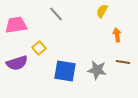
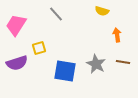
yellow semicircle: rotated 104 degrees counterclockwise
pink trapezoid: rotated 50 degrees counterclockwise
yellow square: rotated 24 degrees clockwise
gray star: moved 1 px left, 6 px up; rotated 18 degrees clockwise
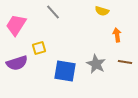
gray line: moved 3 px left, 2 px up
brown line: moved 2 px right
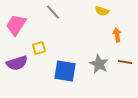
gray star: moved 3 px right
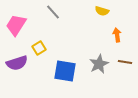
yellow square: rotated 16 degrees counterclockwise
gray star: rotated 18 degrees clockwise
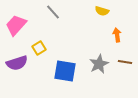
pink trapezoid: rotated 10 degrees clockwise
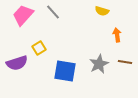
pink trapezoid: moved 7 px right, 10 px up
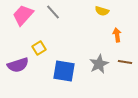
purple semicircle: moved 1 px right, 2 px down
blue square: moved 1 px left
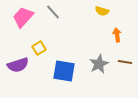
pink trapezoid: moved 2 px down
